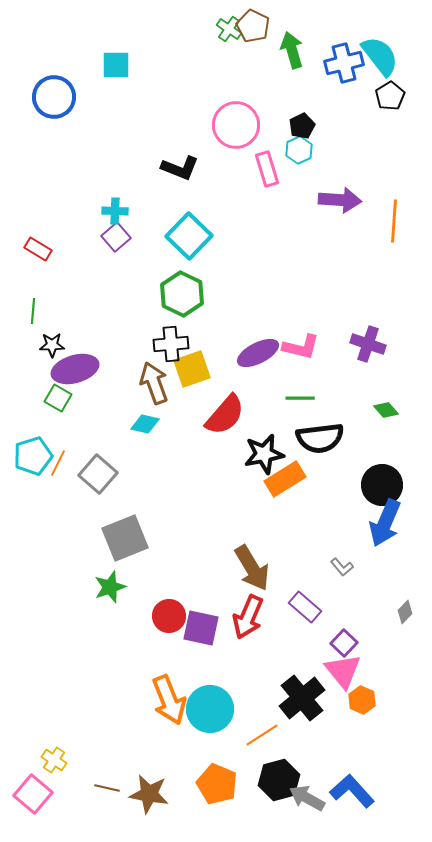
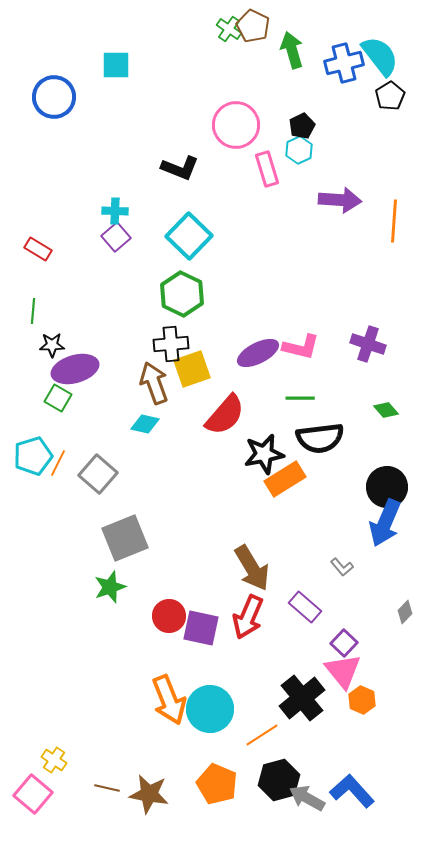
black circle at (382, 485): moved 5 px right, 2 px down
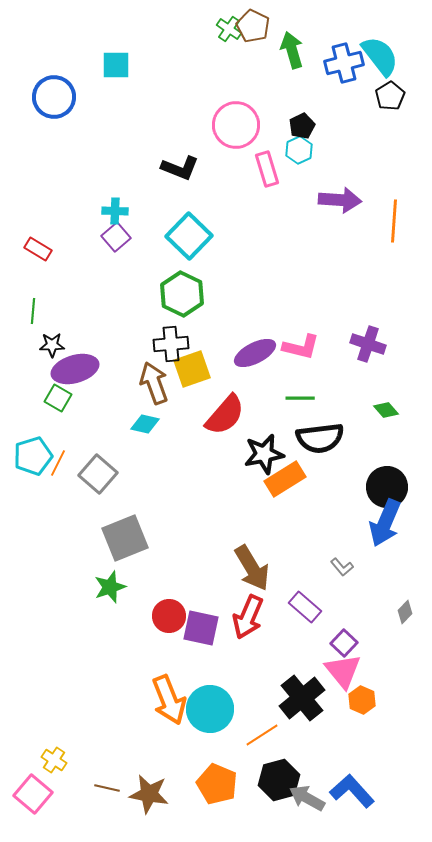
purple ellipse at (258, 353): moved 3 px left
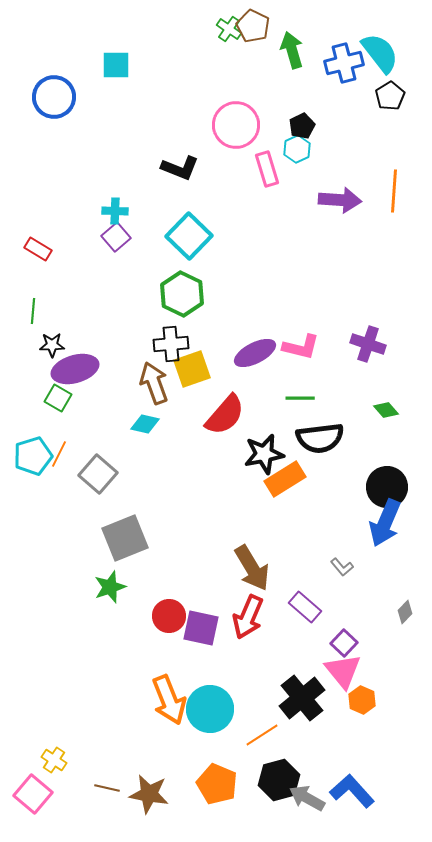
cyan semicircle at (380, 56): moved 3 px up
cyan hexagon at (299, 150): moved 2 px left, 1 px up
orange line at (394, 221): moved 30 px up
orange line at (58, 463): moved 1 px right, 9 px up
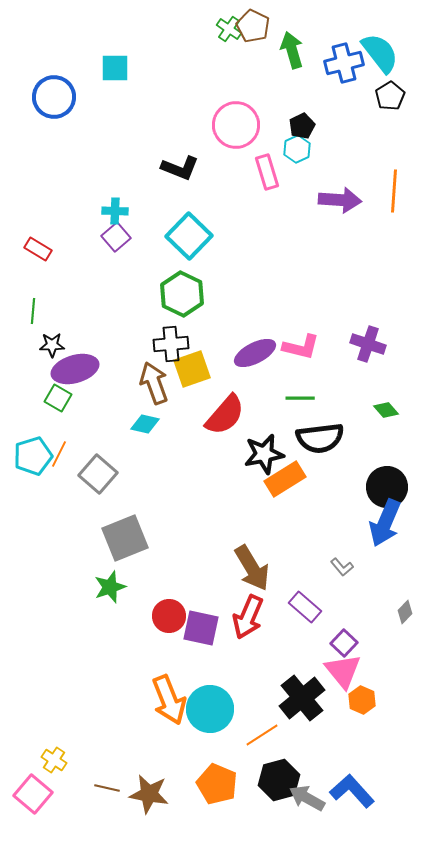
cyan square at (116, 65): moved 1 px left, 3 px down
pink rectangle at (267, 169): moved 3 px down
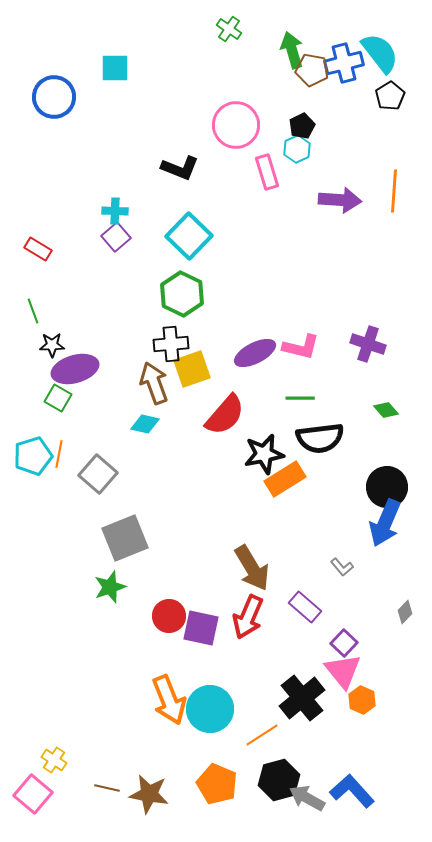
brown pentagon at (253, 26): moved 59 px right, 44 px down; rotated 16 degrees counterclockwise
green line at (33, 311): rotated 25 degrees counterclockwise
orange line at (59, 454): rotated 16 degrees counterclockwise
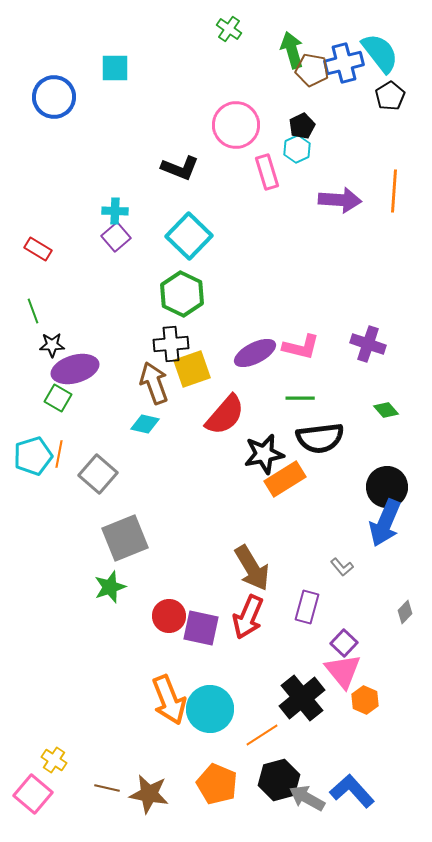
purple rectangle at (305, 607): moved 2 px right; rotated 64 degrees clockwise
orange hexagon at (362, 700): moved 3 px right
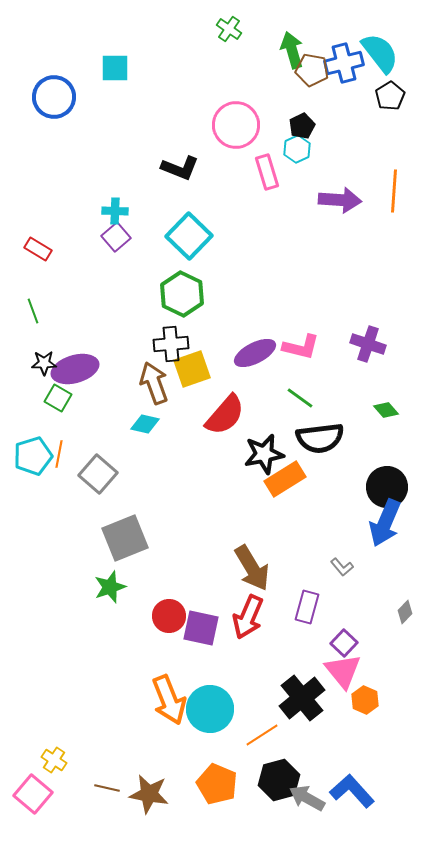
black star at (52, 345): moved 8 px left, 18 px down
green line at (300, 398): rotated 36 degrees clockwise
